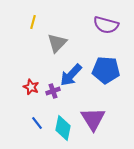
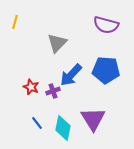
yellow line: moved 18 px left
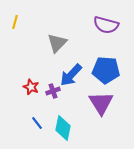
purple triangle: moved 8 px right, 16 px up
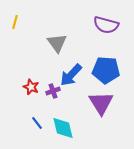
gray triangle: rotated 20 degrees counterclockwise
cyan diamond: rotated 25 degrees counterclockwise
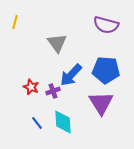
cyan diamond: moved 6 px up; rotated 10 degrees clockwise
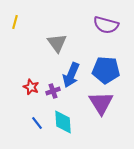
blue arrow: rotated 20 degrees counterclockwise
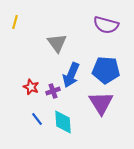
blue line: moved 4 px up
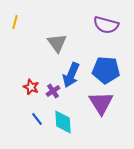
purple cross: rotated 16 degrees counterclockwise
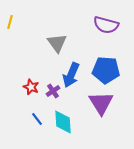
yellow line: moved 5 px left
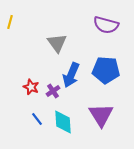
purple triangle: moved 12 px down
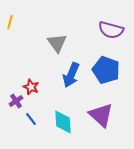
purple semicircle: moved 5 px right, 5 px down
blue pentagon: rotated 16 degrees clockwise
purple cross: moved 37 px left, 10 px down
purple triangle: rotated 16 degrees counterclockwise
blue line: moved 6 px left
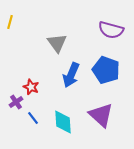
purple cross: moved 1 px down
blue line: moved 2 px right, 1 px up
